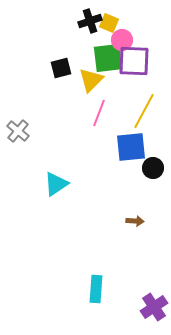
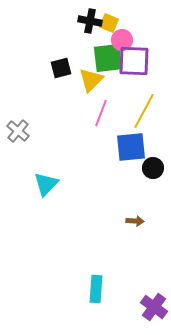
black cross: rotated 30 degrees clockwise
pink line: moved 2 px right
cyan triangle: moved 10 px left; rotated 12 degrees counterclockwise
purple cross: rotated 20 degrees counterclockwise
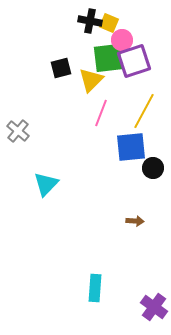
purple square: rotated 20 degrees counterclockwise
cyan rectangle: moved 1 px left, 1 px up
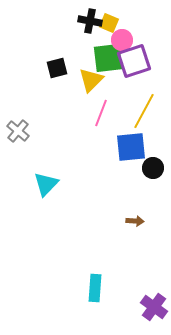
black square: moved 4 px left
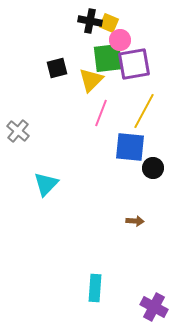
pink circle: moved 2 px left
purple square: moved 3 px down; rotated 8 degrees clockwise
blue square: moved 1 px left; rotated 12 degrees clockwise
purple cross: rotated 8 degrees counterclockwise
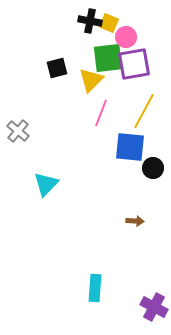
pink circle: moved 6 px right, 3 px up
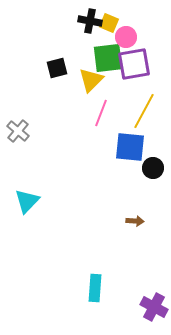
cyan triangle: moved 19 px left, 17 px down
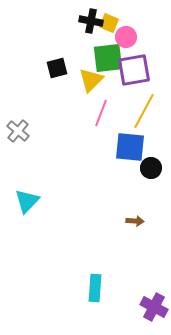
black cross: moved 1 px right
purple square: moved 6 px down
black circle: moved 2 px left
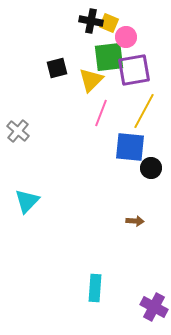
green square: moved 1 px right, 1 px up
